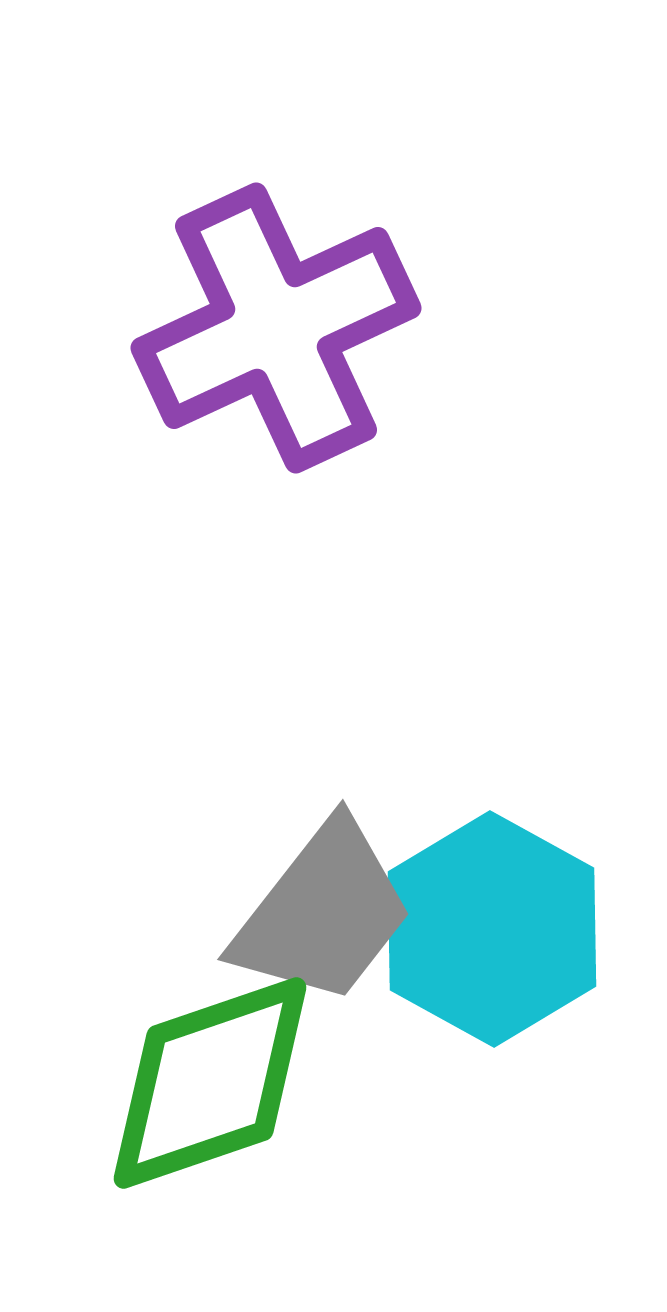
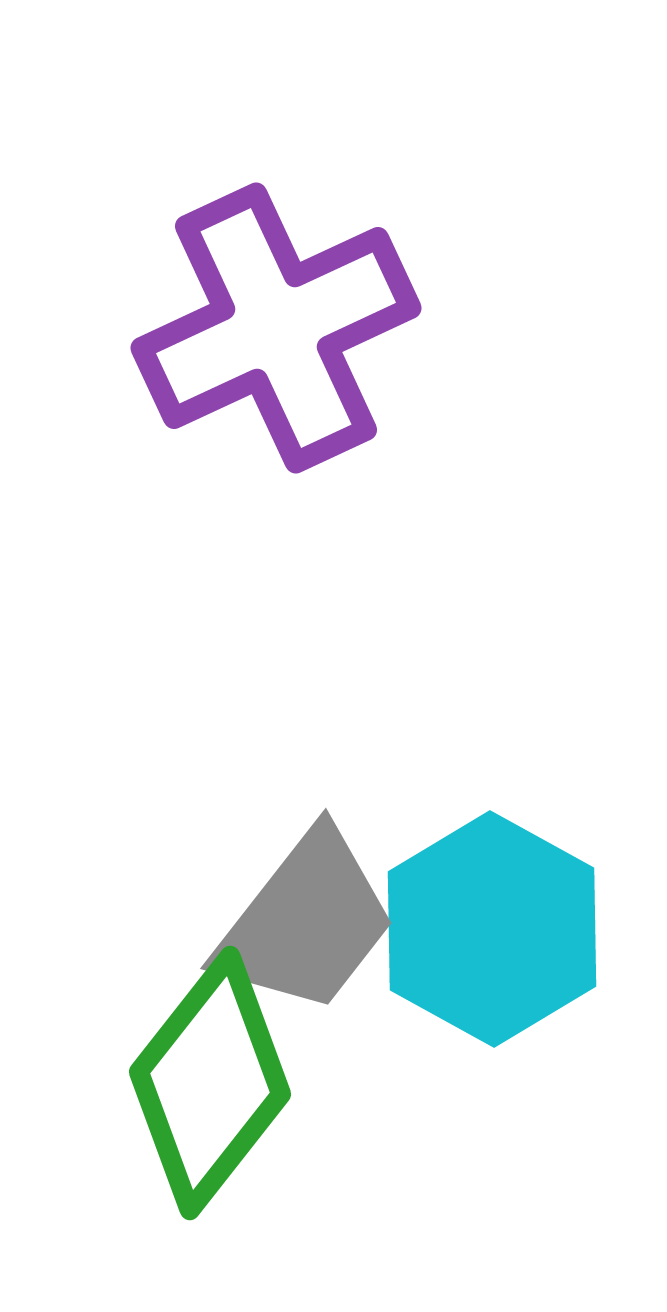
gray trapezoid: moved 17 px left, 9 px down
green diamond: rotated 33 degrees counterclockwise
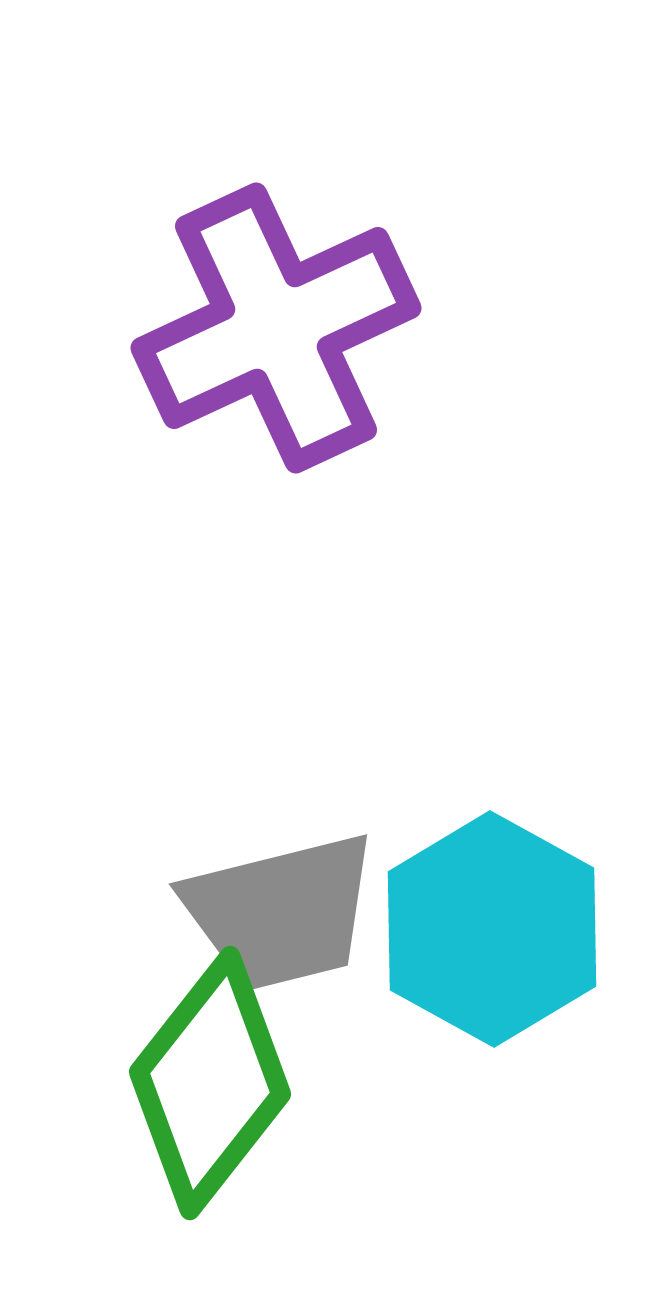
gray trapezoid: moved 25 px left, 10 px up; rotated 38 degrees clockwise
